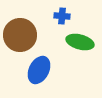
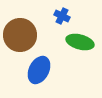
blue cross: rotated 21 degrees clockwise
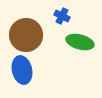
brown circle: moved 6 px right
blue ellipse: moved 17 px left; rotated 40 degrees counterclockwise
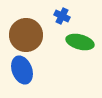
blue ellipse: rotated 8 degrees counterclockwise
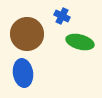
brown circle: moved 1 px right, 1 px up
blue ellipse: moved 1 px right, 3 px down; rotated 12 degrees clockwise
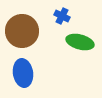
brown circle: moved 5 px left, 3 px up
